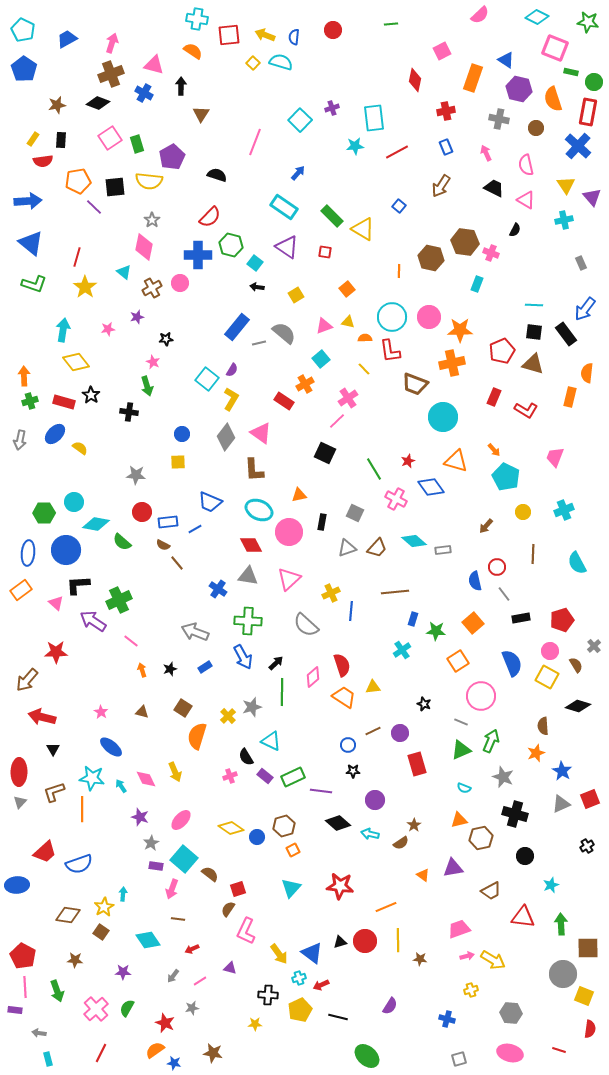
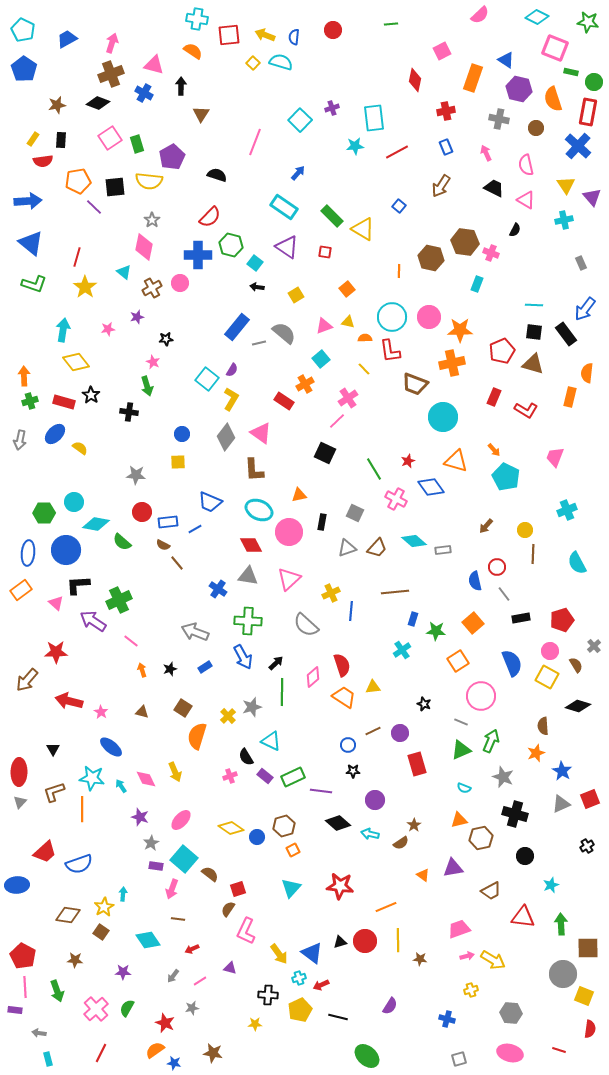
cyan cross at (564, 510): moved 3 px right
yellow circle at (523, 512): moved 2 px right, 18 px down
red arrow at (42, 717): moved 27 px right, 16 px up
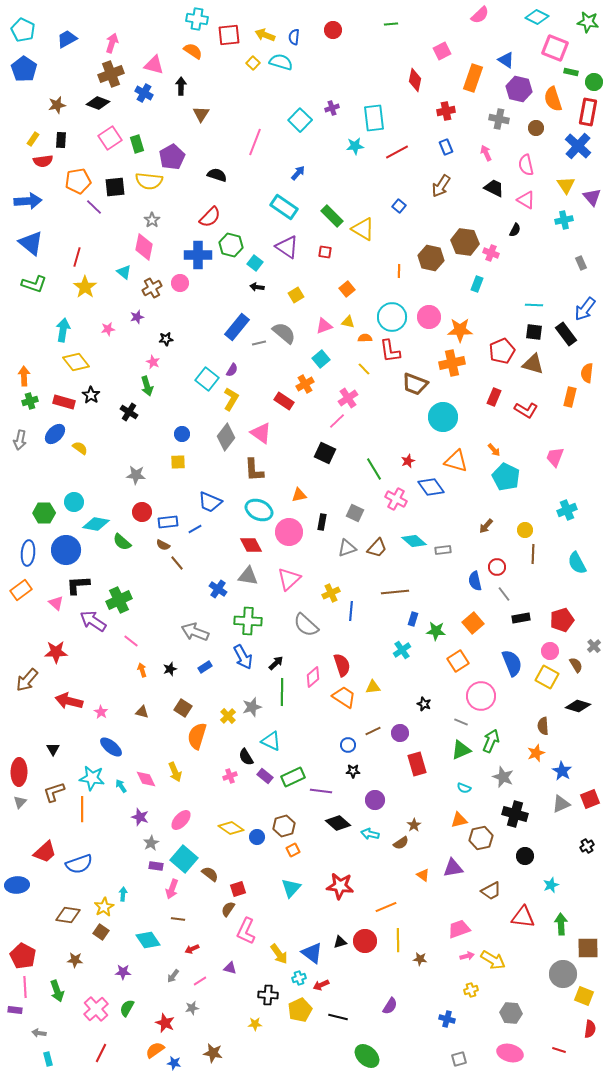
black cross at (129, 412): rotated 24 degrees clockwise
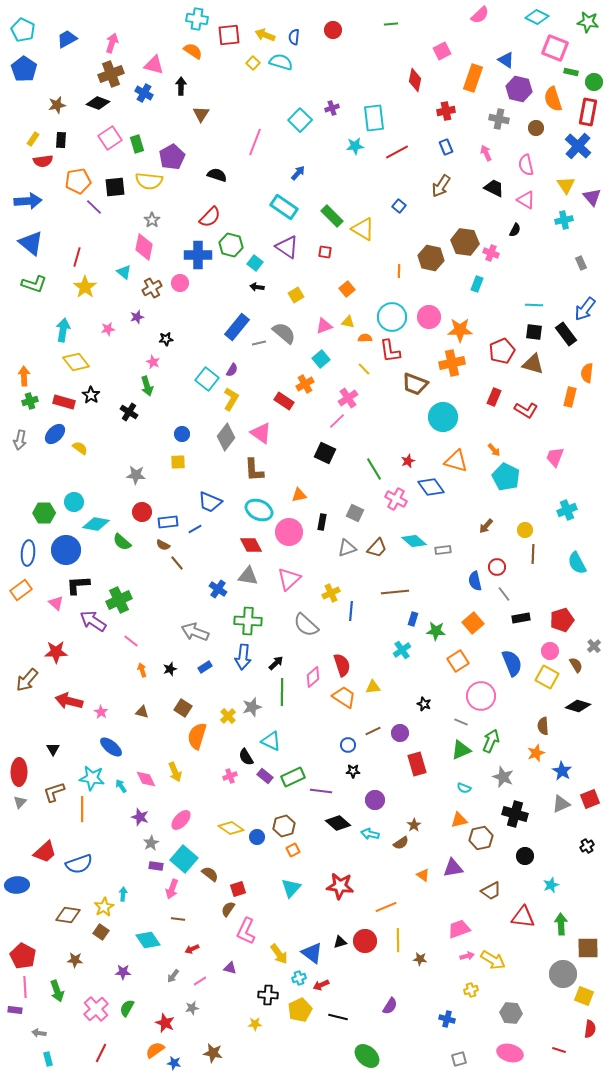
blue arrow at (243, 657): rotated 35 degrees clockwise
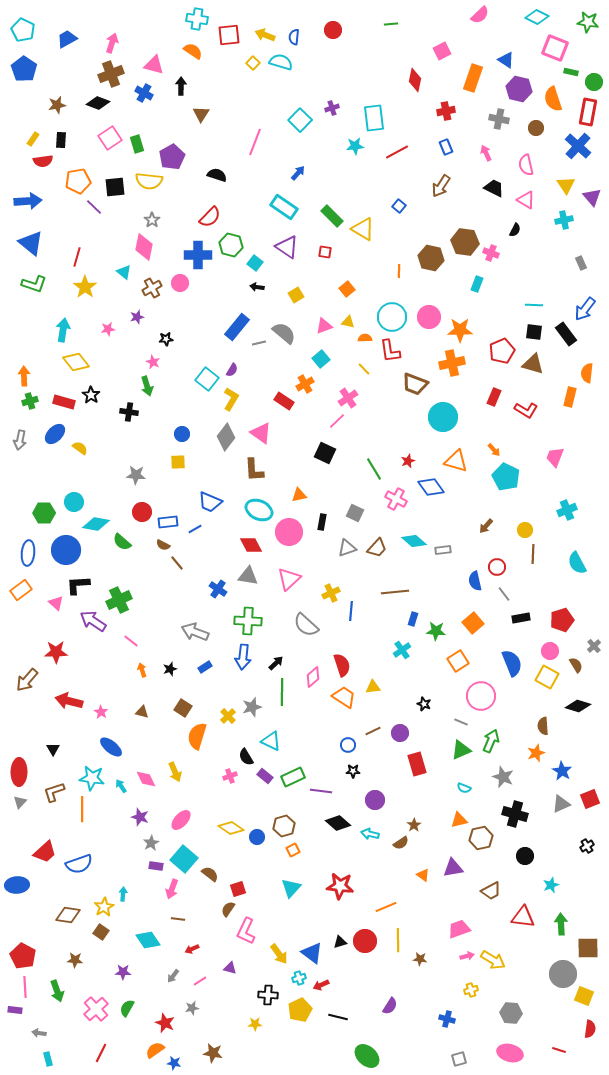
black cross at (129, 412): rotated 24 degrees counterclockwise
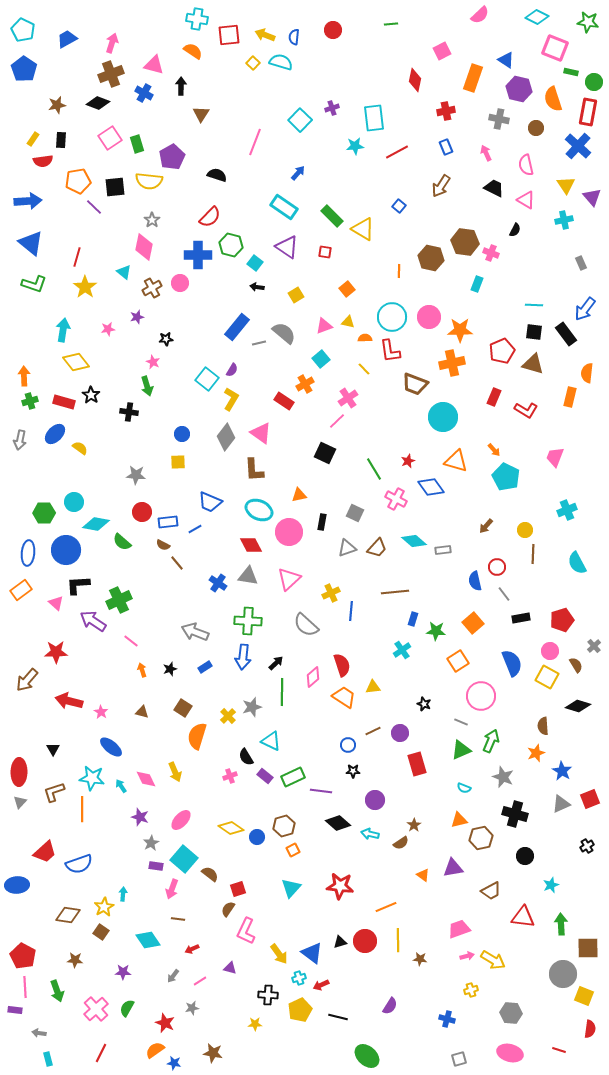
blue cross at (218, 589): moved 6 px up
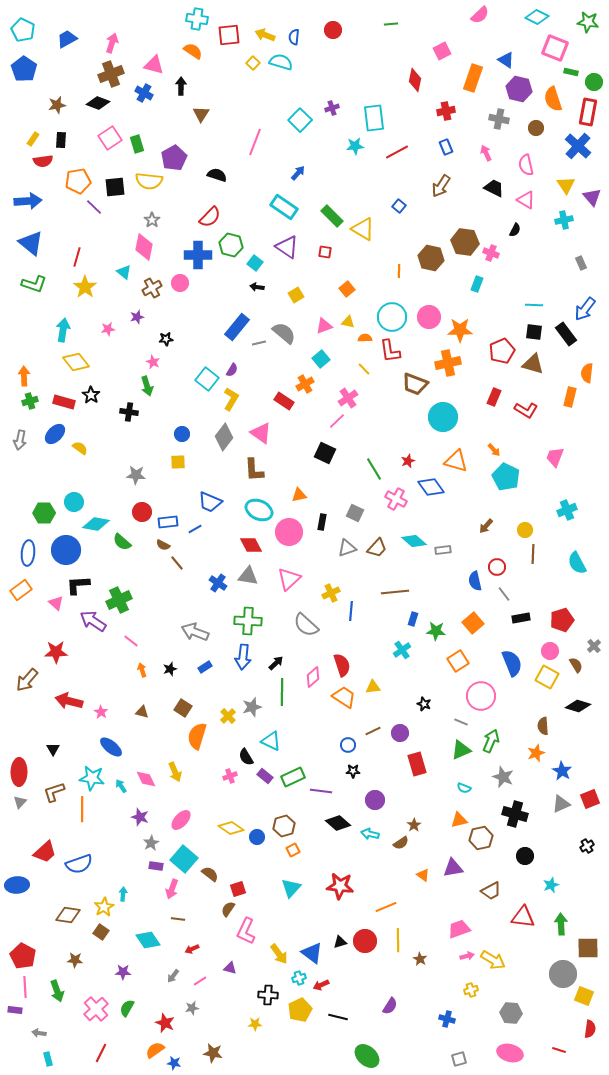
purple pentagon at (172, 157): moved 2 px right, 1 px down
orange cross at (452, 363): moved 4 px left
gray diamond at (226, 437): moved 2 px left
brown star at (420, 959): rotated 24 degrees clockwise
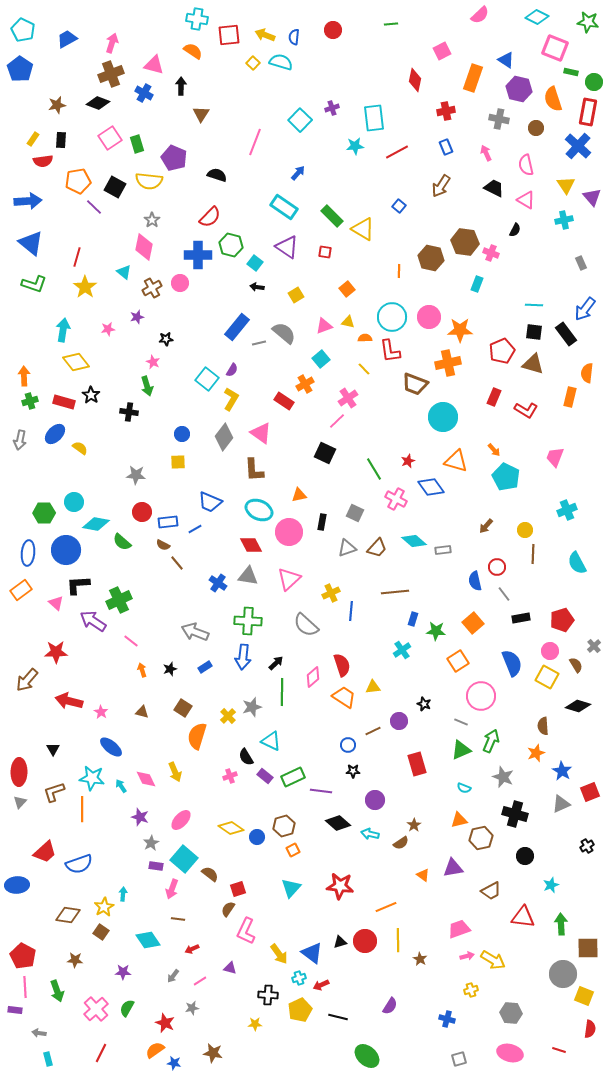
blue pentagon at (24, 69): moved 4 px left
purple pentagon at (174, 158): rotated 20 degrees counterclockwise
black square at (115, 187): rotated 35 degrees clockwise
purple circle at (400, 733): moved 1 px left, 12 px up
red square at (590, 799): moved 7 px up
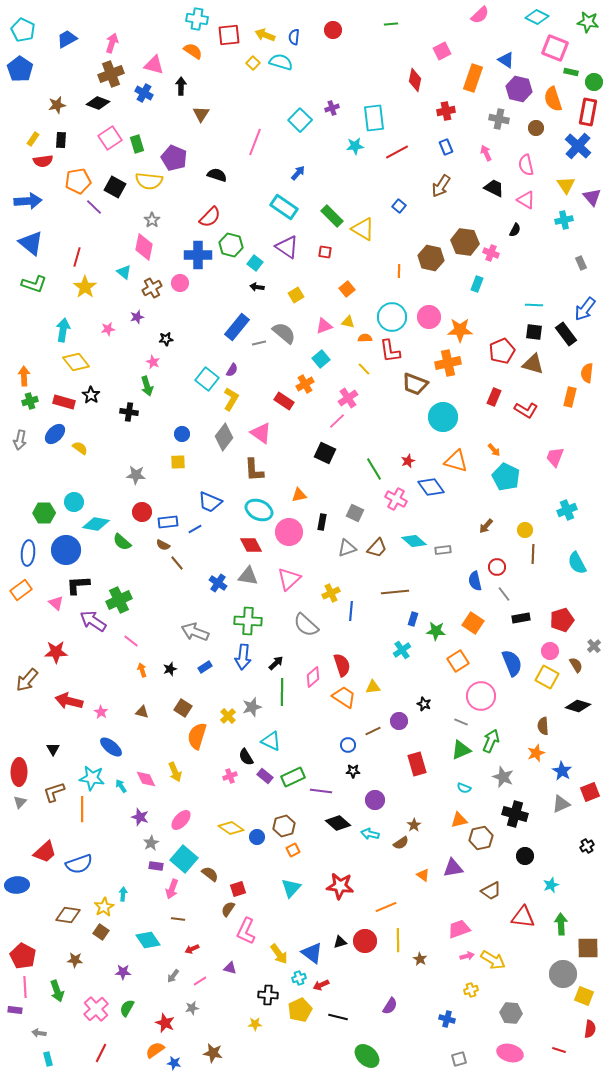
orange square at (473, 623): rotated 15 degrees counterclockwise
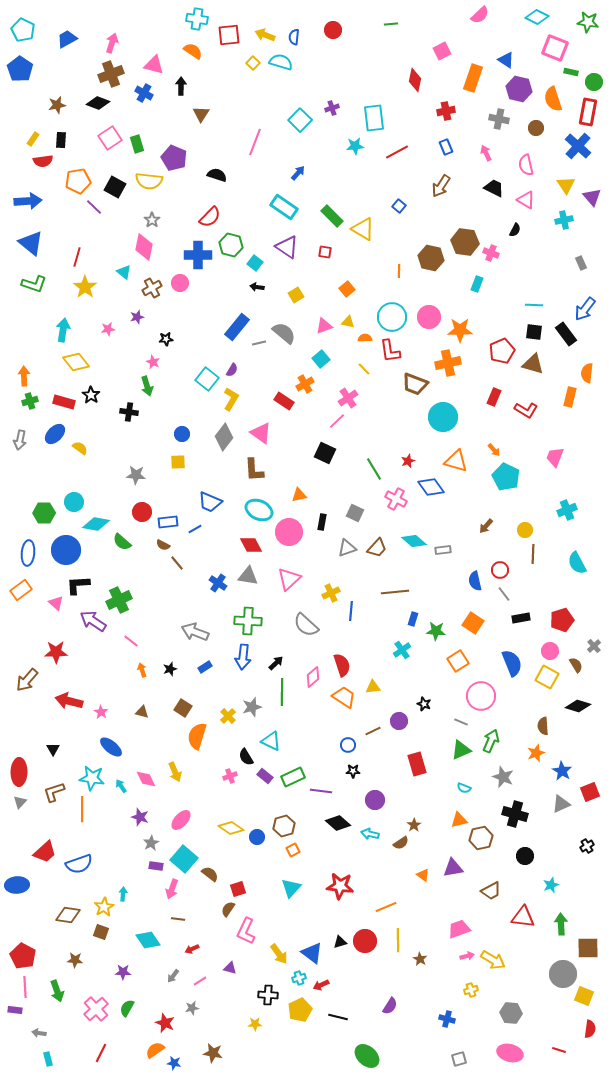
red circle at (497, 567): moved 3 px right, 3 px down
brown square at (101, 932): rotated 14 degrees counterclockwise
